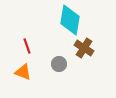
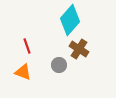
cyan diamond: rotated 32 degrees clockwise
brown cross: moved 5 px left, 1 px down
gray circle: moved 1 px down
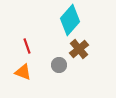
brown cross: rotated 18 degrees clockwise
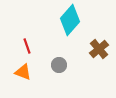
brown cross: moved 20 px right
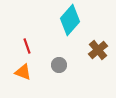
brown cross: moved 1 px left, 1 px down
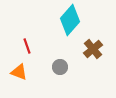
brown cross: moved 5 px left, 1 px up
gray circle: moved 1 px right, 2 px down
orange triangle: moved 4 px left
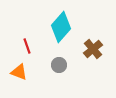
cyan diamond: moved 9 px left, 7 px down
gray circle: moved 1 px left, 2 px up
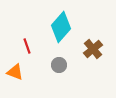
orange triangle: moved 4 px left
